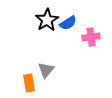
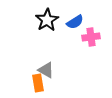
blue semicircle: moved 7 px right, 1 px up
gray triangle: rotated 42 degrees counterclockwise
orange rectangle: moved 9 px right
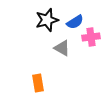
black star: rotated 15 degrees clockwise
gray triangle: moved 16 px right, 22 px up
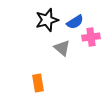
gray triangle: rotated 12 degrees clockwise
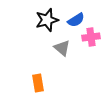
blue semicircle: moved 1 px right, 2 px up
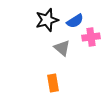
blue semicircle: moved 1 px left, 1 px down
orange rectangle: moved 15 px right
